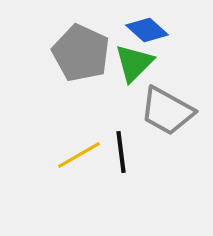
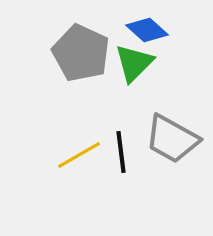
gray trapezoid: moved 5 px right, 28 px down
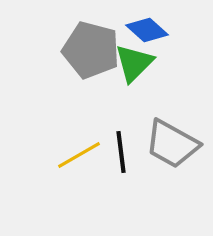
gray pentagon: moved 10 px right, 3 px up; rotated 10 degrees counterclockwise
gray trapezoid: moved 5 px down
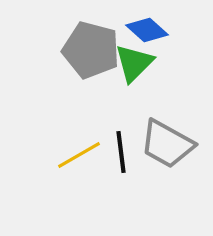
gray trapezoid: moved 5 px left
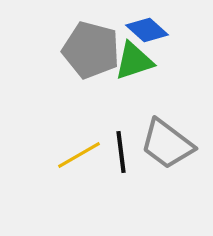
green triangle: moved 2 px up; rotated 27 degrees clockwise
gray trapezoid: rotated 8 degrees clockwise
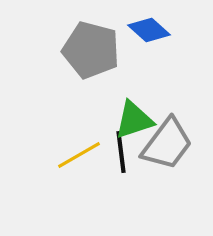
blue diamond: moved 2 px right
green triangle: moved 59 px down
gray trapezoid: rotated 90 degrees counterclockwise
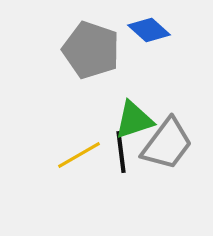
gray pentagon: rotated 4 degrees clockwise
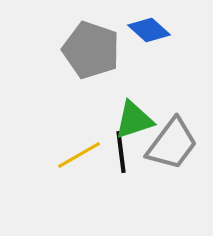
gray trapezoid: moved 5 px right
